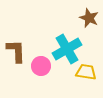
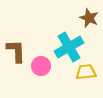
cyan cross: moved 2 px right, 2 px up
yellow trapezoid: rotated 15 degrees counterclockwise
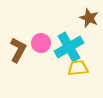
brown L-shape: moved 2 px right, 1 px up; rotated 30 degrees clockwise
pink circle: moved 23 px up
yellow trapezoid: moved 8 px left, 4 px up
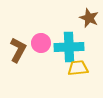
cyan cross: rotated 28 degrees clockwise
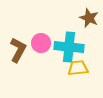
cyan cross: rotated 8 degrees clockwise
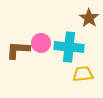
brown star: rotated 12 degrees clockwise
brown L-shape: rotated 115 degrees counterclockwise
yellow trapezoid: moved 5 px right, 6 px down
